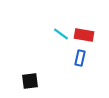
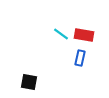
black square: moved 1 px left, 1 px down; rotated 18 degrees clockwise
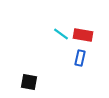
red rectangle: moved 1 px left
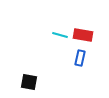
cyan line: moved 1 px left, 1 px down; rotated 21 degrees counterclockwise
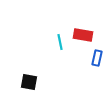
cyan line: moved 7 px down; rotated 63 degrees clockwise
blue rectangle: moved 17 px right
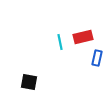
red rectangle: moved 2 px down; rotated 24 degrees counterclockwise
